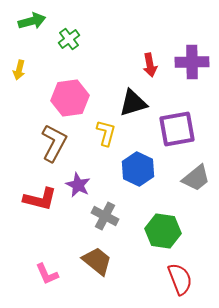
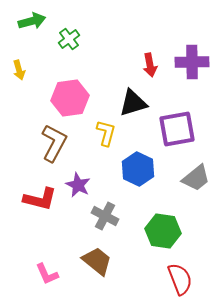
yellow arrow: rotated 30 degrees counterclockwise
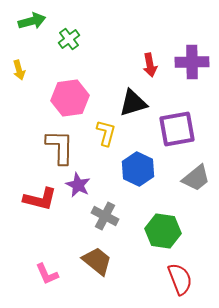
brown L-shape: moved 6 px right, 4 px down; rotated 27 degrees counterclockwise
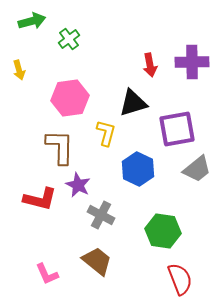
gray trapezoid: moved 1 px right, 9 px up
gray cross: moved 4 px left, 1 px up
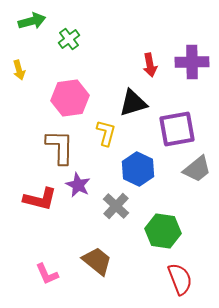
gray cross: moved 15 px right, 9 px up; rotated 16 degrees clockwise
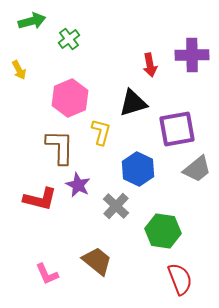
purple cross: moved 7 px up
yellow arrow: rotated 12 degrees counterclockwise
pink hexagon: rotated 15 degrees counterclockwise
yellow L-shape: moved 5 px left, 1 px up
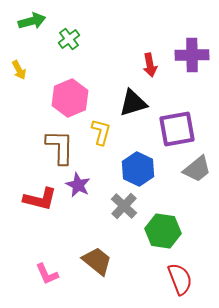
gray cross: moved 8 px right
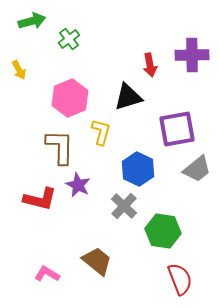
black triangle: moved 5 px left, 6 px up
pink L-shape: rotated 145 degrees clockwise
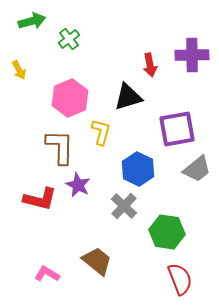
green hexagon: moved 4 px right, 1 px down
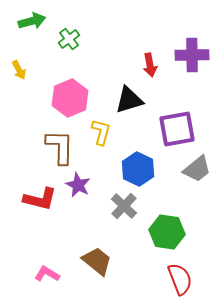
black triangle: moved 1 px right, 3 px down
